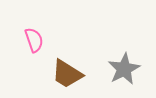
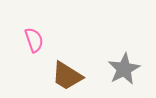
brown trapezoid: moved 2 px down
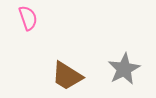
pink semicircle: moved 6 px left, 22 px up
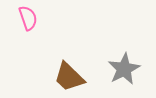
brown trapezoid: moved 2 px right, 1 px down; rotated 12 degrees clockwise
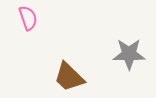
gray star: moved 5 px right, 15 px up; rotated 28 degrees clockwise
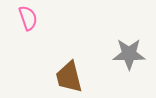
brown trapezoid: rotated 32 degrees clockwise
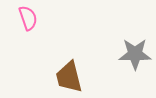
gray star: moved 6 px right
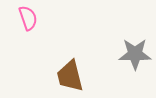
brown trapezoid: moved 1 px right, 1 px up
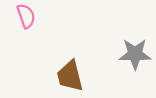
pink semicircle: moved 2 px left, 2 px up
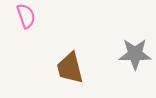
brown trapezoid: moved 8 px up
